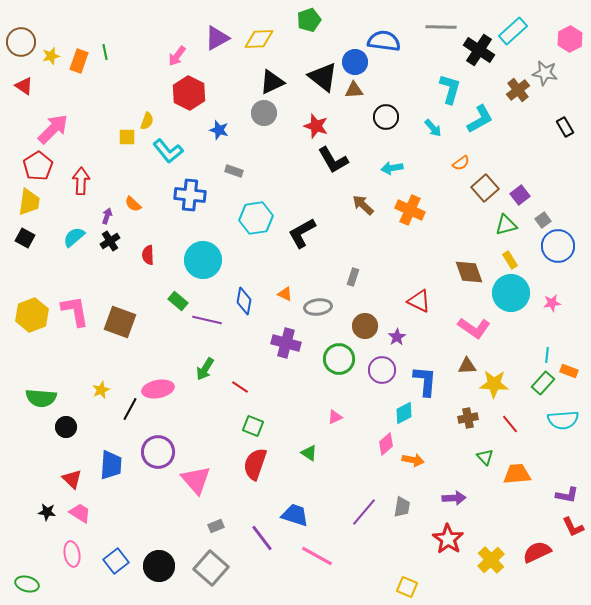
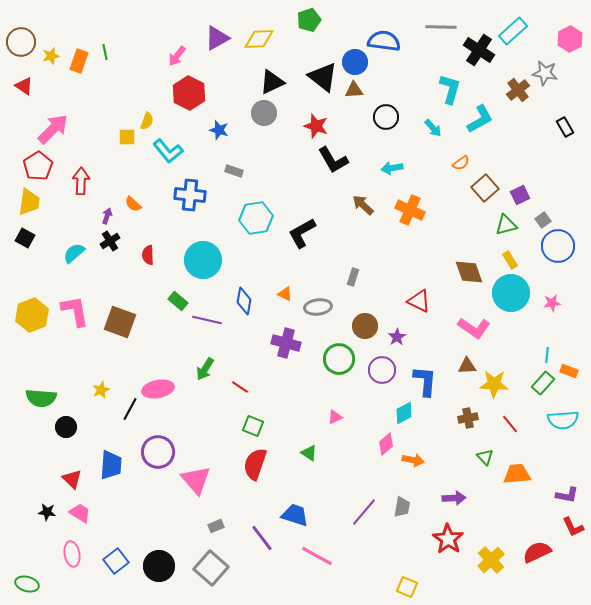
purple square at (520, 195): rotated 12 degrees clockwise
cyan semicircle at (74, 237): moved 16 px down
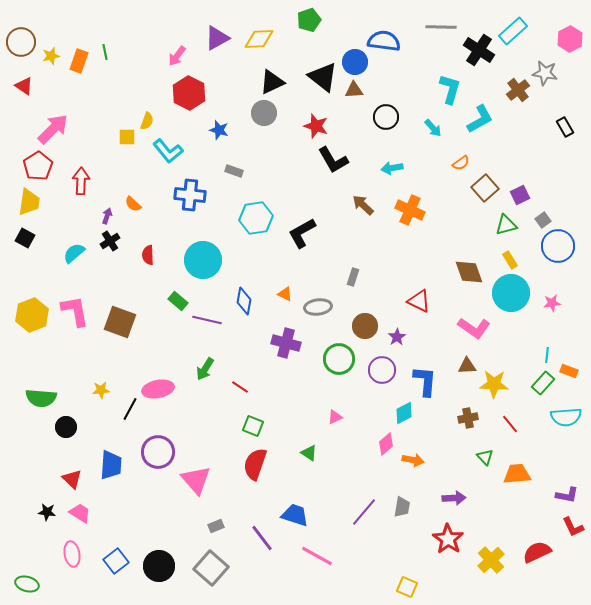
yellow star at (101, 390): rotated 18 degrees clockwise
cyan semicircle at (563, 420): moved 3 px right, 3 px up
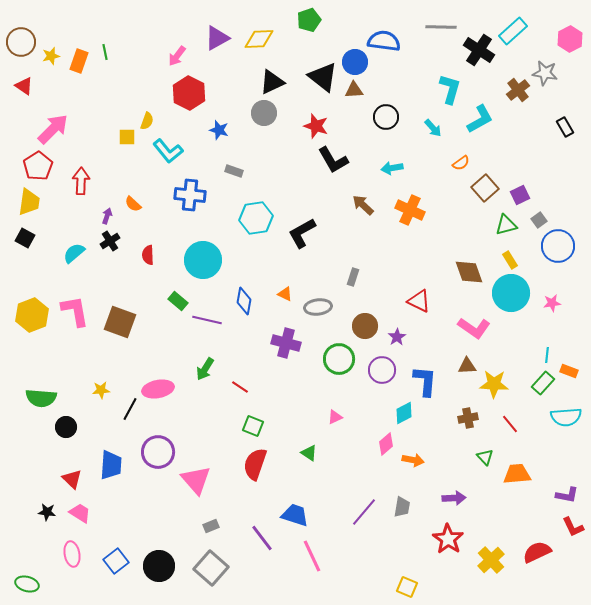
gray square at (543, 220): moved 4 px left
gray rectangle at (216, 526): moved 5 px left
pink line at (317, 556): moved 5 px left; rotated 36 degrees clockwise
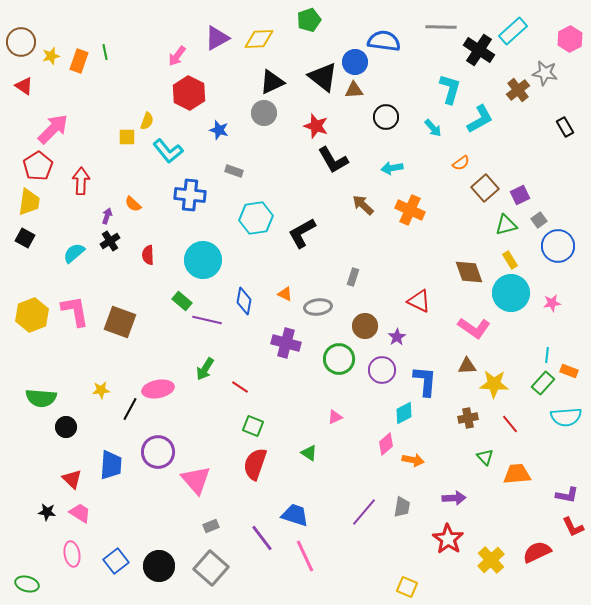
green rectangle at (178, 301): moved 4 px right
pink line at (312, 556): moved 7 px left
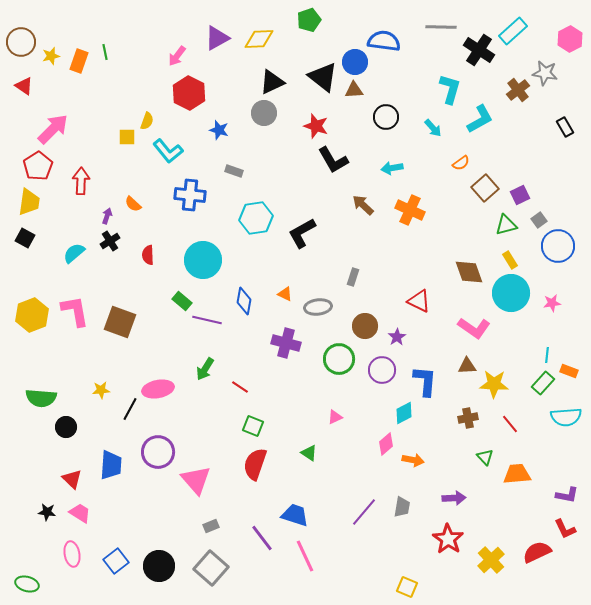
red L-shape at (573, 527): moved 8 px left, 2 px down
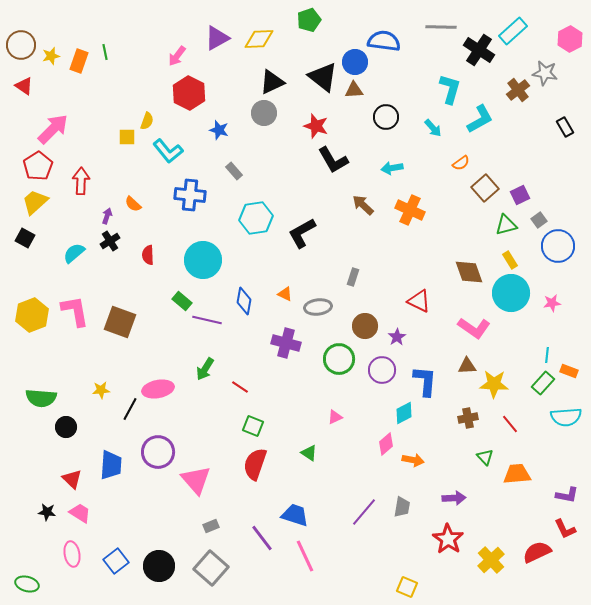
brown circle at (21, 42): moved 3 px down
gray rectangle at (234, 171): rotated 30 degrees clockwise
yellow trapezoid at (29, 202): moved 6 px right; rotated 140 degrees counterclockwise
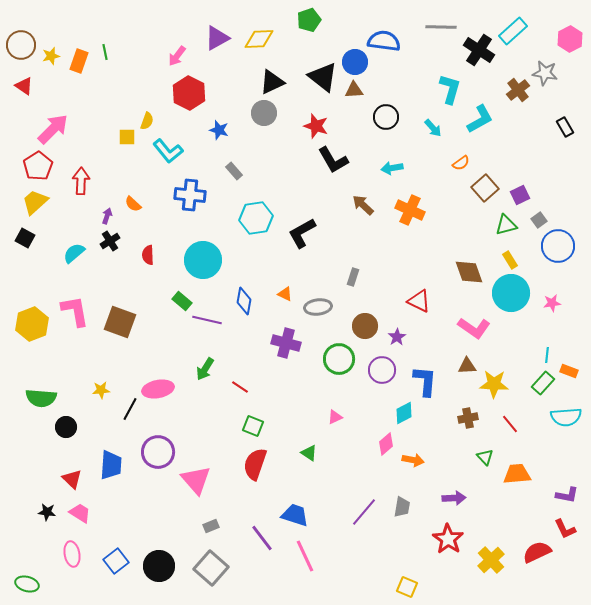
yellow hexagon at (32, 315): moved 9 px down
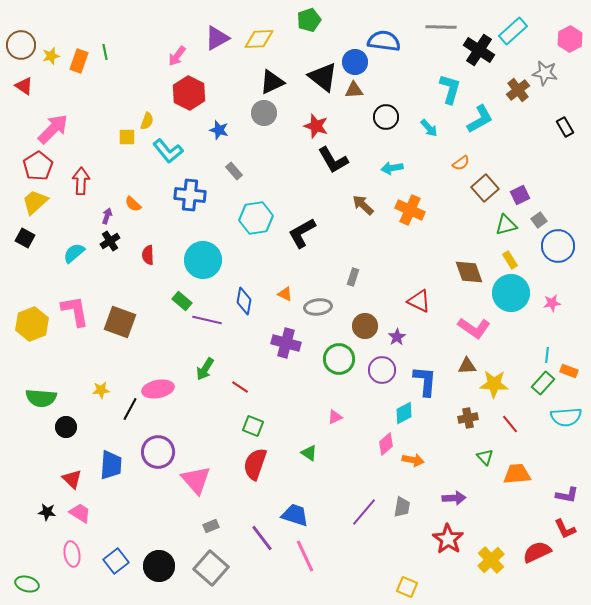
cyan arrow at (433, 128): moved 4 px left
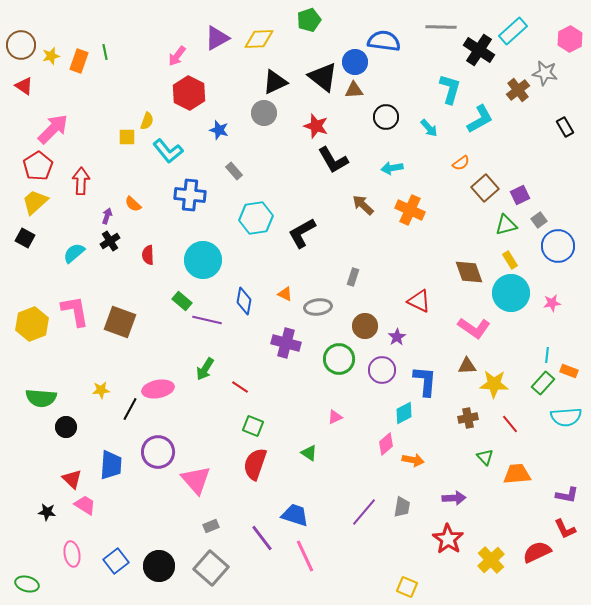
black triangle at (272, 82): moved 3 px right
pink trapezoid at (80, 513): moved 5 px right, 8 px up
